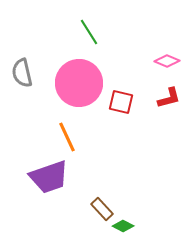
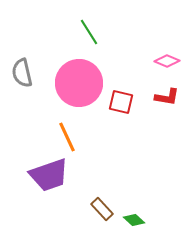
red L-shape: moved 2 px left, 1 px up; rotated 25 degrees clockwise
purple trapezoid: moved 2 px up
green diamond: moved 11 px right, 6 px up; rotated 15 degrees clockwise
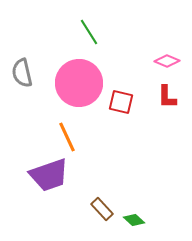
red L-shape: rotated 80 degrees clockwise
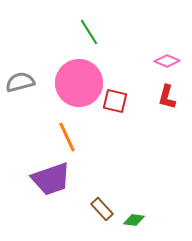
gray semicircle: moved 2 px left, 9 px down; rotated 88 degrees clockwise
red L-shape: rotated 15 degrees clockwise
red square: moved 6 px left, 1 px up
purple trapezoid: moved 2 px right, 4 px down
green diamond: rotated 35 degrees counterclockwise
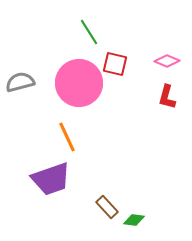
red square: moved 37 px up
brown rectangle: moved 5 px right, 2 px up
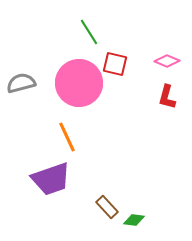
gray semicircle: moved 1 px right, 1 px down
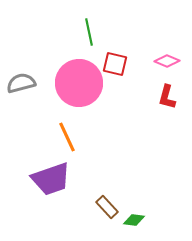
green line: rotated 20 degrees clockwise
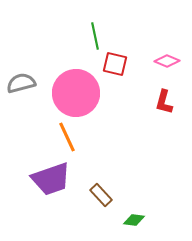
green line: moved 6 px right, 4 px down
pink circle: moved 3 px left, 10 px down
red L-shape: moved 3 px left, 5 px down
brown rectangle: moved 6 px left, 12 px up
